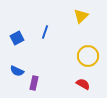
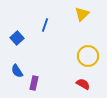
yellow triangle: moved 1 px right, 2 px up
blue line: moved 7 px up
blue square: rotated 16 degrees counterclockwise
blue semicircle: rotated 32 degrees clockwise
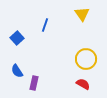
yellow triangle: rotated 21 degrees counterclockwise
yellow circle: moved 2 px left, 3 px down
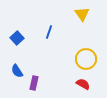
blue line: moved 4 px right, 7 px down
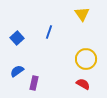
blue semicircle: rotated 88 degrees clockwise
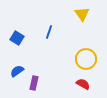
blue square: rotated 16 degrees counterclockwise
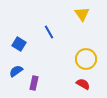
blue line: rotated 48 degrees counterclockwise
blue square: moved 2 px right, 6 px down
blue semicircle: moved 1 px left
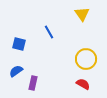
blue square: rotated 16 degrees counterclockwise
purple rectangle: moved 1 px left
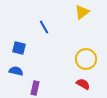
yellow triangle: moved 2 px up; rotated 28 degrees clockwise
blue line: moved 5 px left, 5 px up
blue square: moved 4 px down
blue semicircle: rotated 48 degrees clockwise
purple rectangle: moved 2 px right, 5 px down
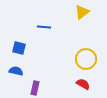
blue line: rotated 56 degrees counterclockwise
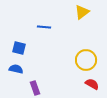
yellow circle: moved 1 px down
blue semicircle: moved 2 px up
red semicircle: moved 9 px right
purple rectangle: rotated 32 degrees counterclockwise
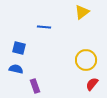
red semicircle: rotated 80 degrees counterclockwise
purple rectangle: moved 2 px up
